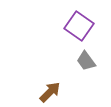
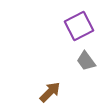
purple square: rotated 28 degrees clockwise
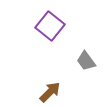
purple square: moved 29 px left; rotated 24 degrees counterclockwise
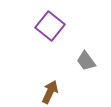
brown arrow: rotated 20 degrees counterclockwise
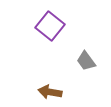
brown arrow: rotated 105 degrees counterclockwise
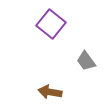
purple square: moved 1 px right, 2 px up
